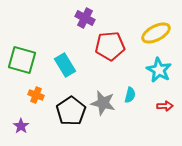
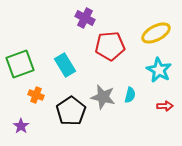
green square: moved 2 px left, 4 px down; rotated 36 degrees counterclockwise
gray star: moved 6 px up
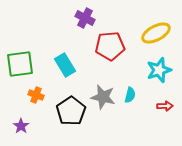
green square: rotated 12 degrees clockwise
cyan star: rotated 25 degrees clockwise
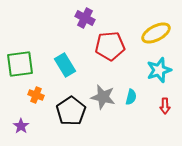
cyan semicircle: moved 1 px right, 2 px down
red arrow: rotated 91 degrees clockwise
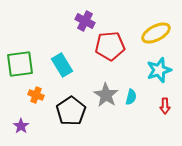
purple cross: moved 3 px down
cyan rectangle: moved 3 px left
gray star: moved 3 px right, 2 px up; rotated 20 degrees clockwise
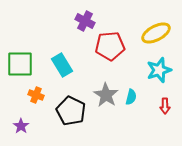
green square: rotated 8 degrees clockwise
black pentagon: rotated 12 degrees counterclockwise
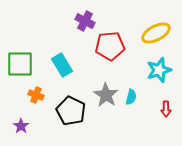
red arrow: moved 1 px right, 3 px down
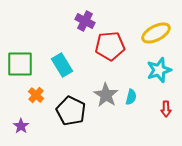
orange cross: rotated 21 degrees clockwise
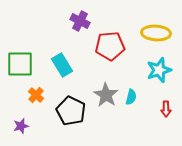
purple cross: moved 5 px left
yellow ellipse: rotated 32 degrees clockwise
purple star: rotated 21 degrees clockwise
